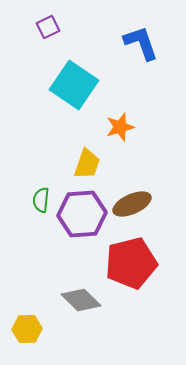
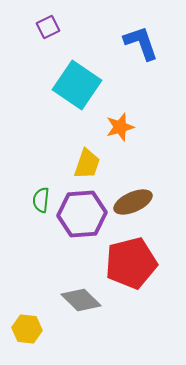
cyan square: moved 3 px right
brown ellipse: moved 1 px right, 2 px up
yellow hexagon: rotated 8 degrees clockwise
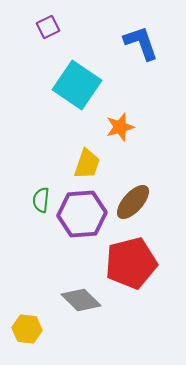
brown ellipse: rotated 24 degrees counterclockwise
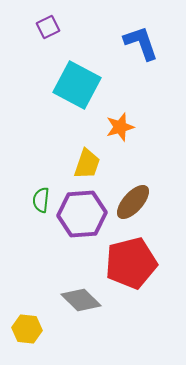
cyan square: rotated 6 degrees counterclockwise
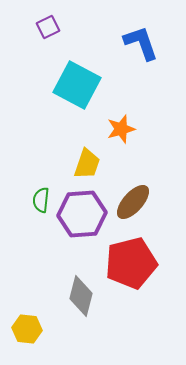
orange star: moved 1 px right, 2 px down
gray diamond: moved 4 px up; rotated 60 degrees clockwise
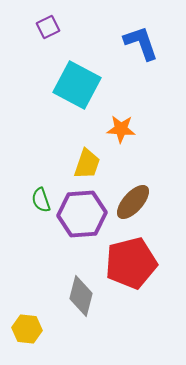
orange star: rotated 20 degrees clockwise
green semicircle: rotated 25 degrees counterclockwise
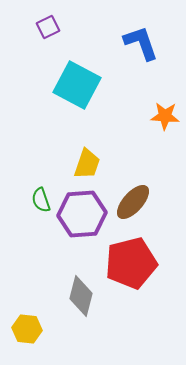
orange star: moved 44 px right, 13 px up
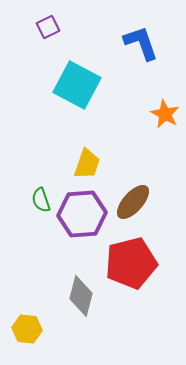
orange star: moved 2 px up; rotated 24 degrees clockwise
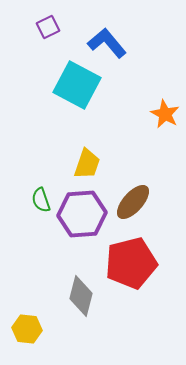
blue L-shape: moved 34 px left; rotated 21 degrees counterclockwise
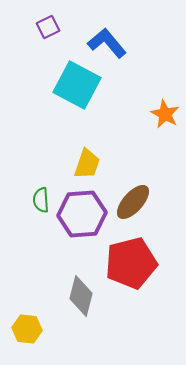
green semicircle: rotated 15 degrees clockwise
